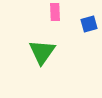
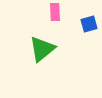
green triangle: moved 3 px up; rotated 16 degrees clockwise
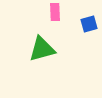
green triangle: rotated 24 degrees clockwise
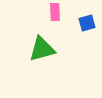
blue square: moved 2 px left, 1 px up
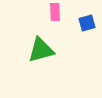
green triangle: moved 1 px left, 1 px down
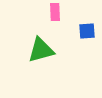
blue square: moved 8 px down; rotated 12 degrees clockwise
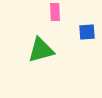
blue square: moved 1 px down
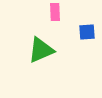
green triangle: rotated 8 degrees counterclockwise
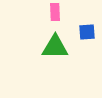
green triangle: moved 14 px right, 3 px up; rotated 24 degrees clockwise
